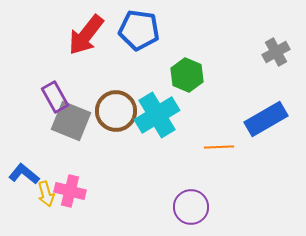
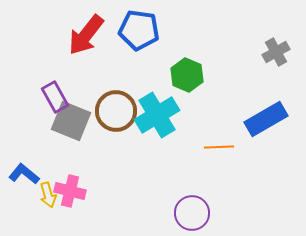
yellow arrow: moved 2 px right, 1 px down
purple circle: moved 1 px right, 6 px down
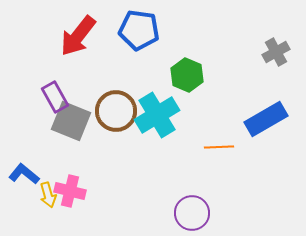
red arrow: moved 8 px left, 1 px down
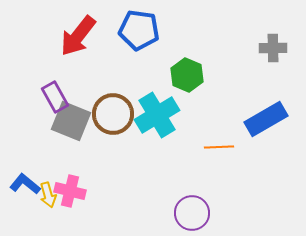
gray cross: moved 3 px left, 4 px up; rotated 28 degrees clockwise
brown circle: moved 3 px left, 3 px down
blue L-shape: moved 1 px right, 10 px down
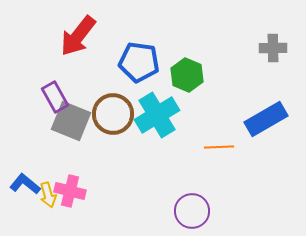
blue pentagon: moved 32 px down
purple circle: moved 2 px up
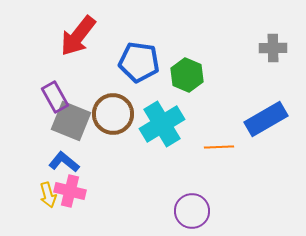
cyan cross: moved 5 px right, 9 px down
blue L-shape: moved 39 px right, 22 px up
